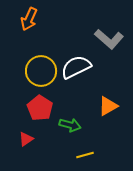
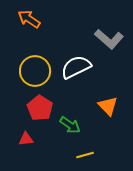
orange arrow: rotated 100 degrees clockwise
yellow circle: moved 6 px left
orange triangle: rotated 45 degrees counterclockwise
green arrow: rotated 20 degrees clockwise
red triangle: rotated 28 degrees clockwise
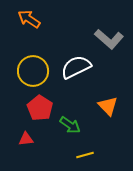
yellow circle: moved 2 px left
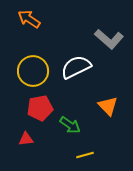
red pentagon: rotated 30 degrees clockwise
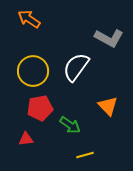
gray L-shape: moved 1 px up; rotated 12 degrees counterclockwise
white semicircle: rotated 28 degrees counterclockwise
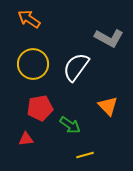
yellow circle: moved 7 px up
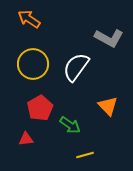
red pentagon: rotated 20 degrees counterclockwise
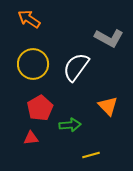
green arrow: rotated 40 degrees counterclockwise
red triangle: moved 5 px right, 1 px up
yellow line: moved 6 px right
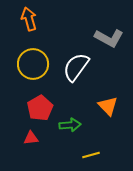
orange arrow: rotated 40 degrees clockwise
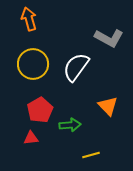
red pentagon: moved 2 px down
